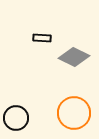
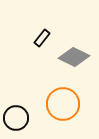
black rectangle: rotated 54 degrees counterclockwise
orange circle: moved 11 px left, 9 px up
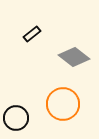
black rectangle: moved 10 px left, 4 px up; rotated 12 degrees clockwise
gray diamond: rotated 12 degrees clockwise
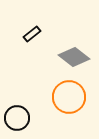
orange circle: moved 6 px right, 7 px up
black circle: moved 1 px right
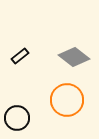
black rectangle: moved 12 px left, 22 px down
orange circle: moved 2 px left, 3 px down
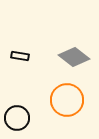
black rectangle: rotated 48 degrees clockwise
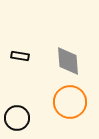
gray diamond: moved 6 px left, 4 px down; rotated 48 degrees clockwise
orange circle: moved 3 px right, 2 px down
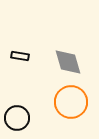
gray diamond: moved 1 px down; rotated 12 degrees counterclockwise
orange circle: moved 1 px right
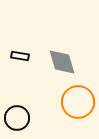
gray diamond: moved 6 px left
orange circle: moved 7 px right
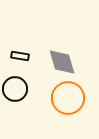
orange circle: moved 10 px left, 4 px up
black circle: moved 2 px left, 29 px up
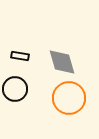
orange circle: moved 1 px right
